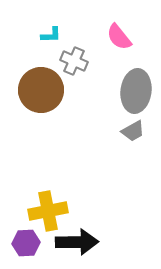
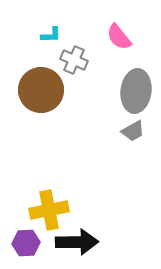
gray cross: moved 1 px up
yellow cross: moved 1 px right, 1 px up
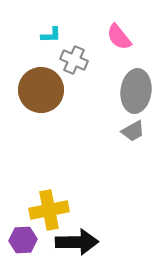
purple hexagon: moved 3 px left, 3 px up
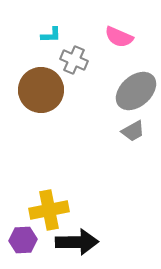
pink semicircle: rotated 28 degrees counterclockwise
gray ellipse: rotated 42 degrees clockwise
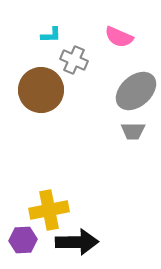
gray trapezoid: rotated 30 degrees clockwise
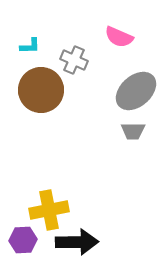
cyan L-shape: moved 21 px left, 11 px down
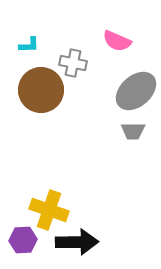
pink semicircle: moved 2 px left, 4 px down
cyan L-shape: moved 1 px left, 1 px up
gray cross: moved 1 px left, 3 px down; rotated 12 degrees counterclockwise
yellow cross: rotated 30 degrees clockwise
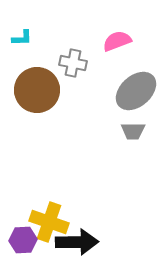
pink semicircle: rotated 136 degrees clockwise
cyan L-shape: moved 7 px left, 7 px up
brown circle: moved 4 px left
yellow cross: moved 12 px down
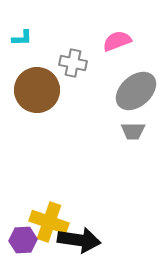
black arrow: moved 2 px right, 2 px up; rotated 9 degrees clockwise
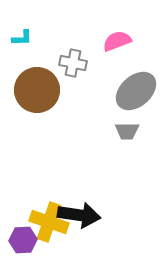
gray trapezoid: moved 6 px left
black arrow: moved 25 px up
